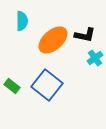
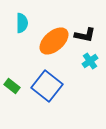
cyan semicircle: moved 2 px down
orange ellipse: moved 1 px right, 1 px down
cyan cross: moved 5 px left, 3 px down
blue square: moved 1 px down
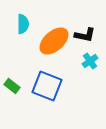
cyan semicircle: moved 1 px right, 1 px down
blue square: rotated 16 degrees counterclockwise
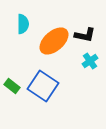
blue square: moved 4 px left; rotated 12 degrees clockwise
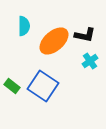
cyan semicircle: moved 1 px right, 2 px down
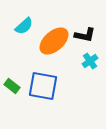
cyan semicircle: rotated 48 degrees clockwise
blue square: rotated 24 degrees counterclockwise
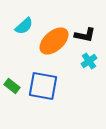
cyan cross: moved 1 px left
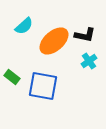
green rectangle: moved 9 px up
